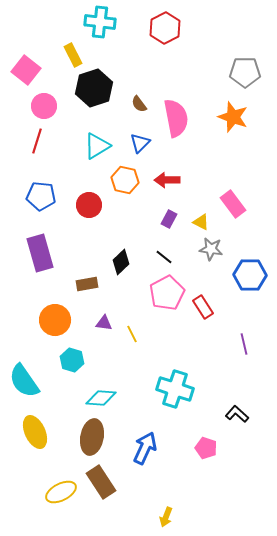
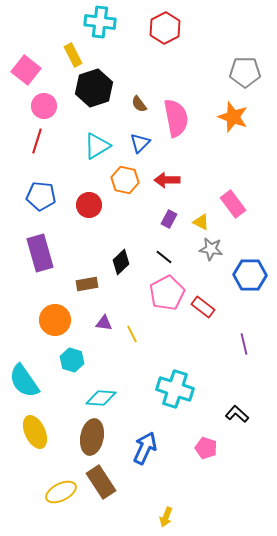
red rectangle at (203, 307): rotated 20 degrees counterclockwise
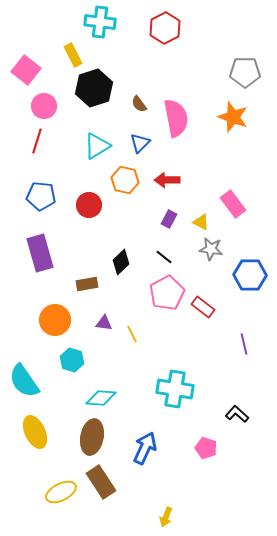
cyan cross at (175, 389): rotated 9 degrees counterclockwise
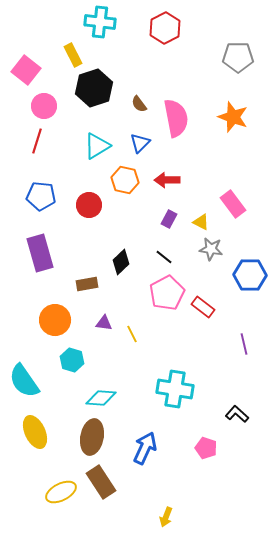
gray pentagon at (245, 72): moved 7 px left, 15 px up
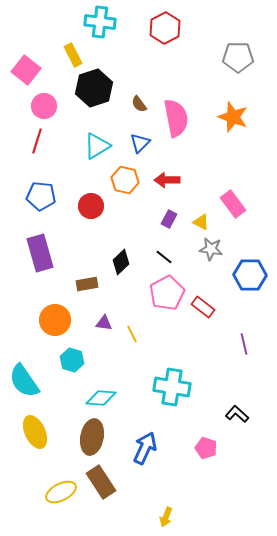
red circle at (89, 205): moved 2 px right, 1 px down
cyan cross at (175, 389): moved 3 px left, 2 px up
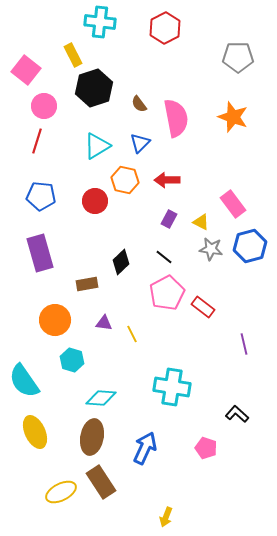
red circle at (91, 206): moved 4 px right, 5 px up
blue hexagon at (250, 275): moved 29 px up; rotated 16 degrees counterclockwise
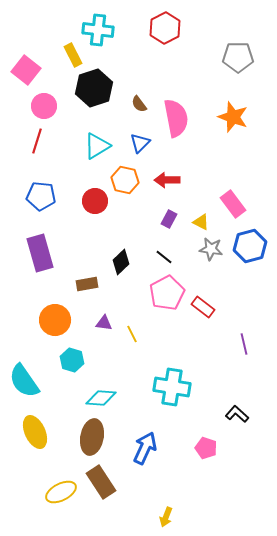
cyan cross at (100, 22): moved 2 px left, 8 px down
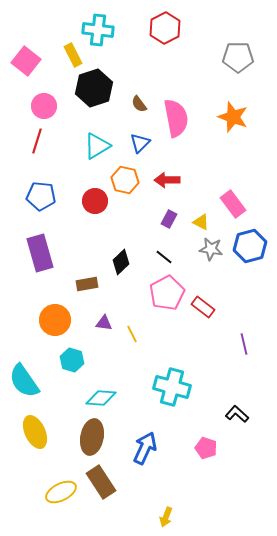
pink square at (26, 70): moved 9 px up
cyan cross at (172, 387): rotated 6 degrees clockwise
